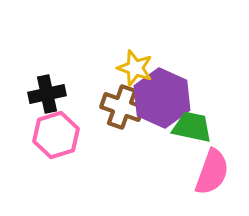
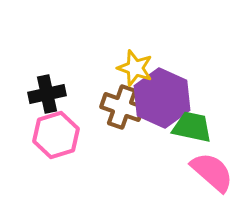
pink semicircle: rotated 69 degrees counterclockwise
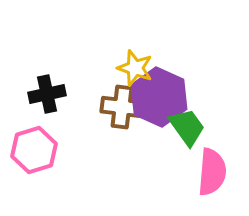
purple hexagon: moved 3 px left, 1 px up
brown cross: rotated 12 degrees counterclockwise
green trapezoid: moved 5 px left; rotated 42 degrees clockwise
pink hexagon: moved 22 px left, 15 px down
pink semicircle: rotated 54 degrees clockwise
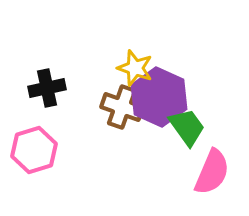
black cross: moved 6 px up
brown cross: rotated 12 degrees clockwise
pink semicircle: rotated 18 degrees clockwise
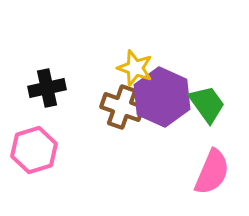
purple hexagon: moved 3 px right
green trapezoid: moved 20 px right, 23 px up
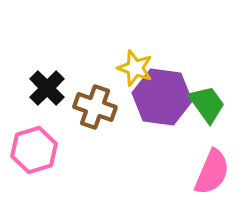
black cross: rotated 33 degrees counterclockwise
purple hexagon: rotated 16 degrees counterclockwise
brown cross: moved 27 px left
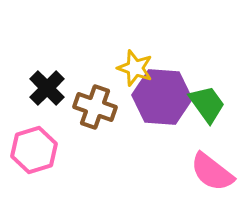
purple hexagon: rotated 4 degrees counterclockwise
pink semicircle: rotated 105 degrees clockwise
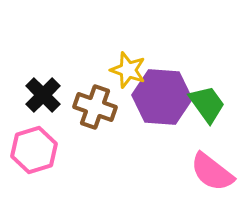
yellow star: moved 7 px left, 2 px down
black cross: moved 4 px left, 7 px down
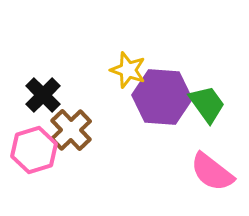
brown cross: moved 24 px left, 23 px down; rotated 27 degrees clockwise
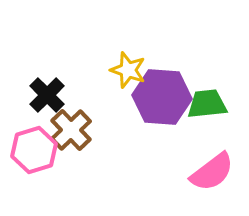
black cross: moved 4 px right
green trapezoid: rotated 60 degrees counterclockwise
pink semicircle: rotated 75 degrees counterclockwise
